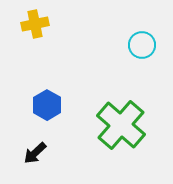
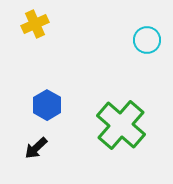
yellow cross: rotated 12 degrees counterclockwise
cyan circle: moved 5 px right, 5 px up
black arrow: moved 1 px right, 5 px up
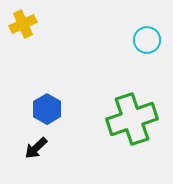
yellow cross: moved 12 px left
blue hexagon: moved 4 px down
green cross: moved 11 px right, 6 px up; rotated 30 degrees clockwise
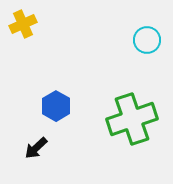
blue hexagon: moved 9 px right, 3 px up
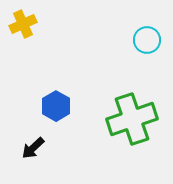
black arrow: moved 3 px left
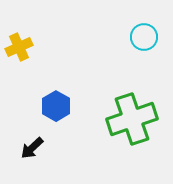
yellow cross: moved 4 px left, 23 px down
cyan circle: moved 3 px left, 3 px up
black arrow: moved 1 px left
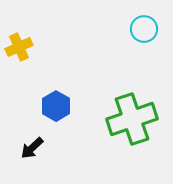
cyan circle: moved 8 px up
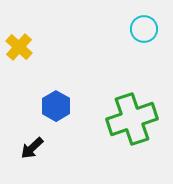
yellow cross: rotated 24 degrees counterclockwise
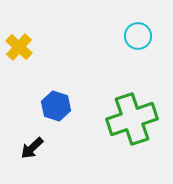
cyan circle: moved 6 px left, 7 px down
blue hexagon: rotated 12 degrees counterclockwise
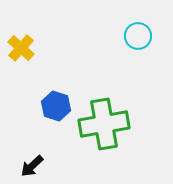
yellow cross: moved 2 px right, 1 px down
green cross: moved 28 px left, 5 px down; rotated 9 degrees clockwise
black arrow: moved 18 px down
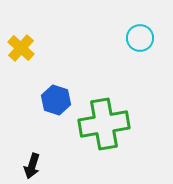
cyan circle: moved 2 px right, 2 px down
blue hexagon: moved 6 px up
black arrow: rotated 30 degrees counterclockwise
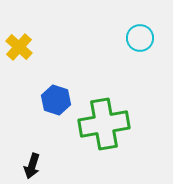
yellow cross: moved 2 px left, 1 px up
